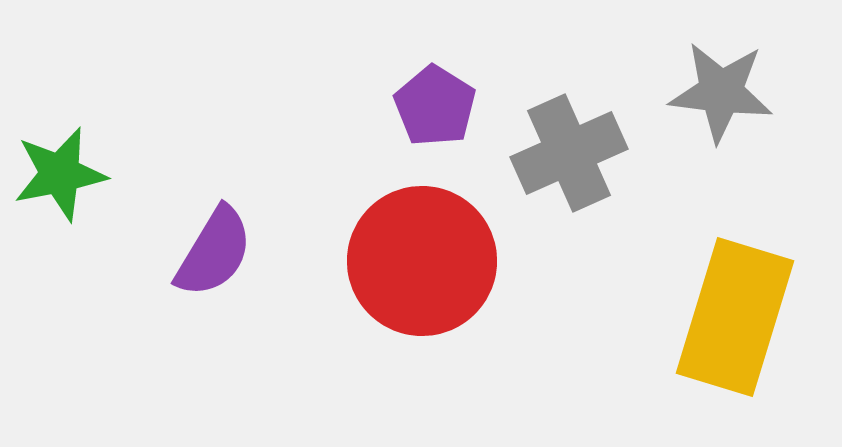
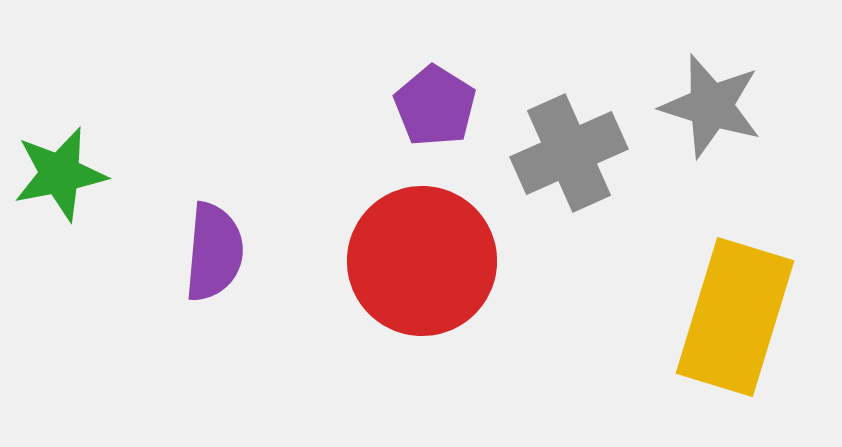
gray star: moved 10 px left, 14 px down; rotated 10 degrees clockwise
purple semicircle: rotated 26 degrees counterclockwise
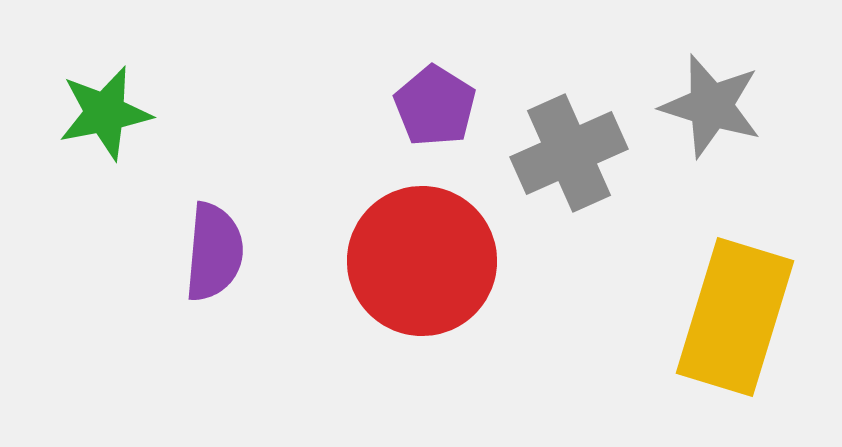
green star: moved 45 px right, 61 px up
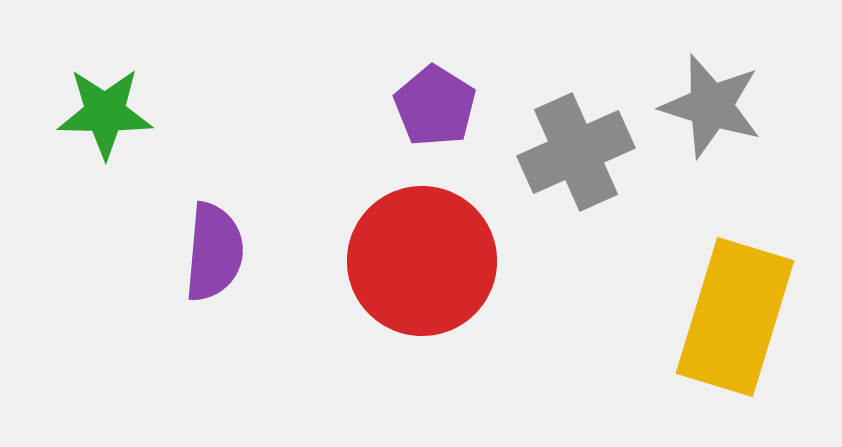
green star: rotated 12 degrees clockwise
gray cross: moved 7 px right, 1 px up
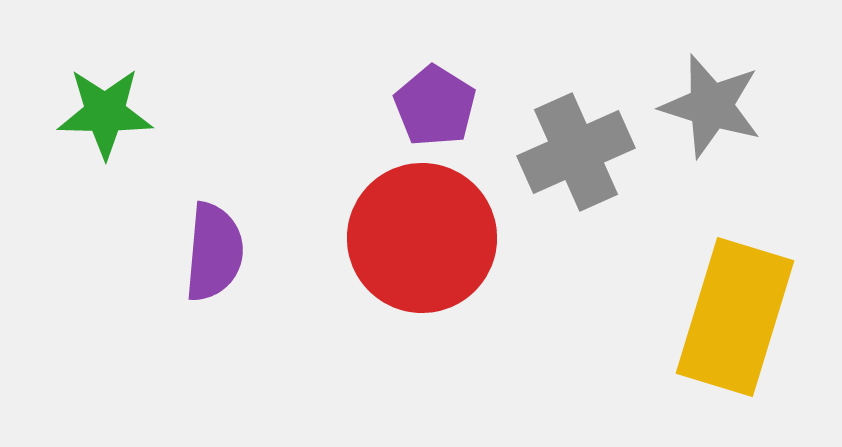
red circle: moved 23 px up
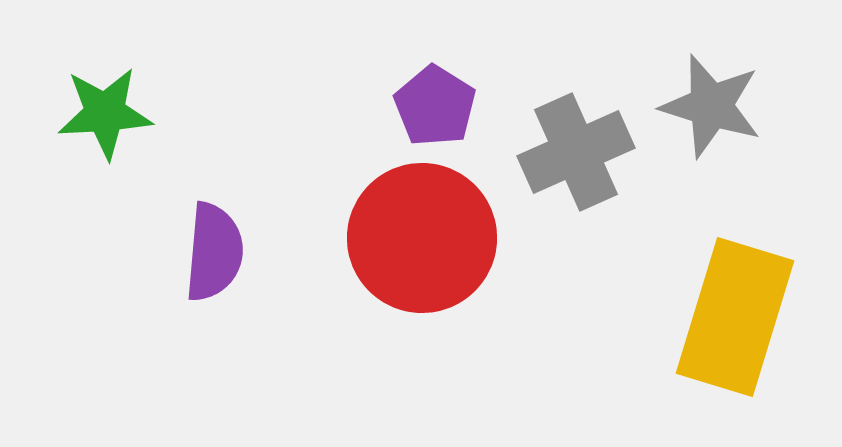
green star: rotated 4 degrees counterclockwise
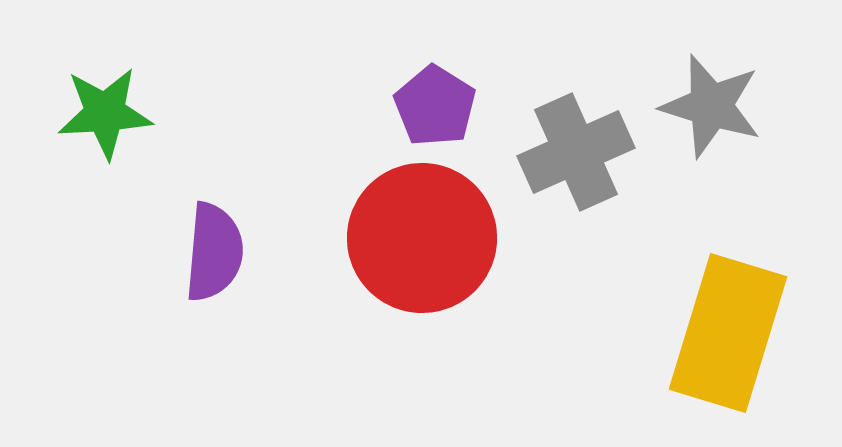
yellow rectangle: moved 7 px left, 16 px down
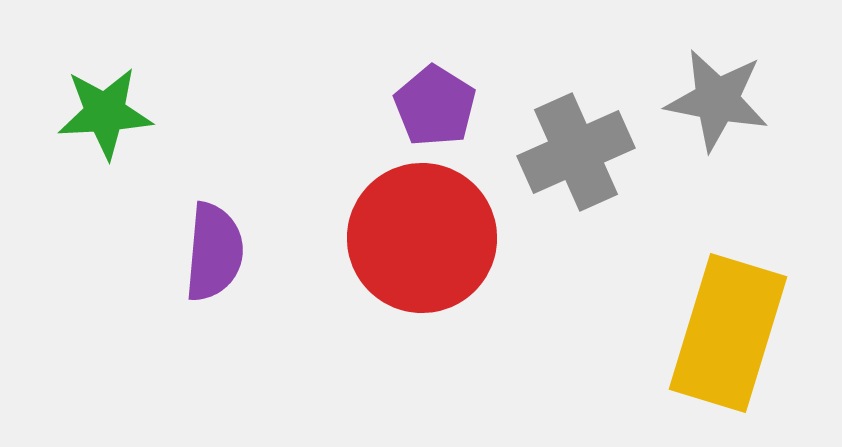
gray star: moved 6 px right, 6 px up; rotated 6 degrees counterclockwise
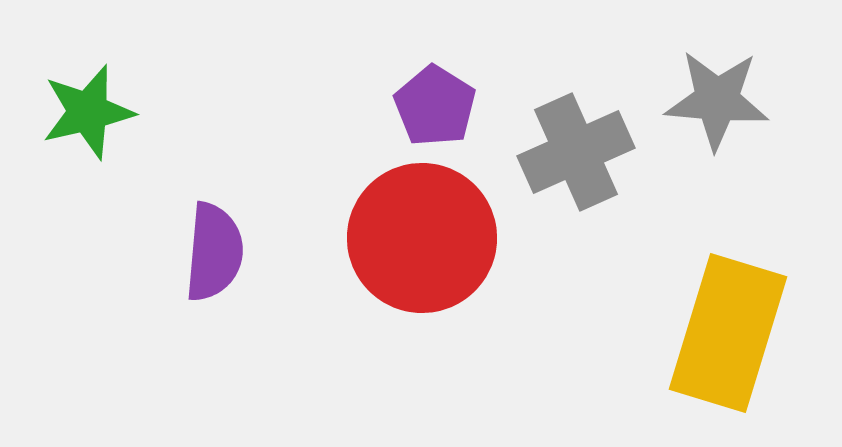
gray star: rotated 6 degrees counterclockwise
green star: moved 17 px left, 1 px up; rotated 10 degrees counterclockwise
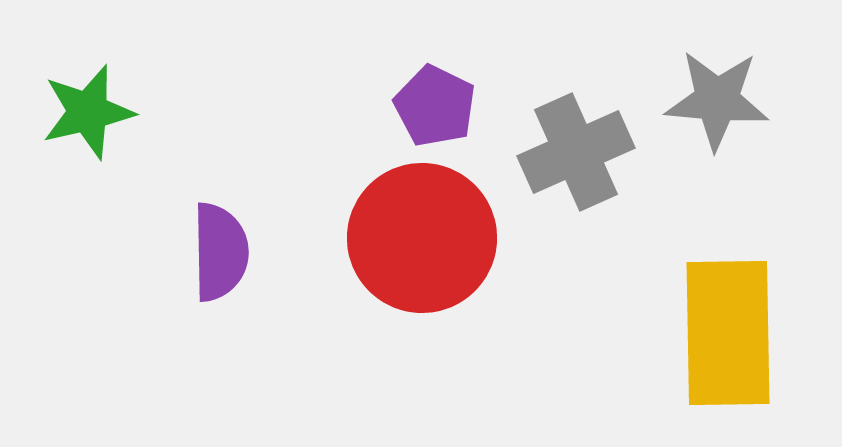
purple pentagon: rotated 6 degrees counterclockwise
purple semicircle: moved 6 px right; rotated 6 degrees counterclockwise
yellow rectangle: rotated 18 degrees counterclockwise
